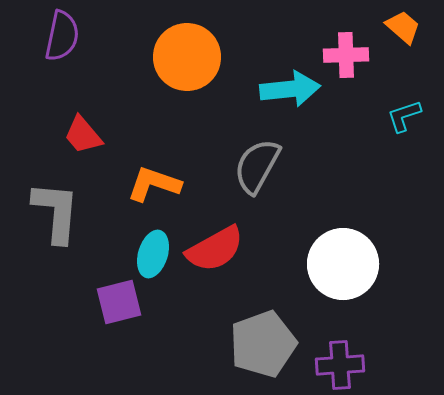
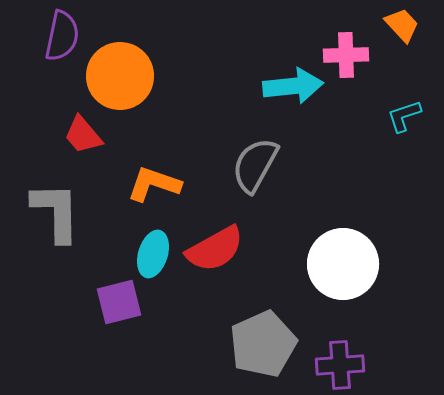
orange trapezoid: moved 1 px left, 2 px up; rotated 6 degrees clockwise
orange circle: moved 67 px left, 19 px down
cyan arrow: moved 3 px right, 3 px up
gray semicircle: moved 2 px left, 1 px up
gray L-shape: rotated 6 degrees counterclockwise
gray pentagon: rotated 4 degrees counterclockwise
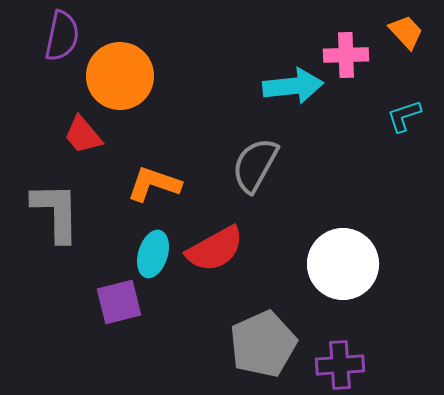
orange trapezoid: moved 4 px right, 7 px down
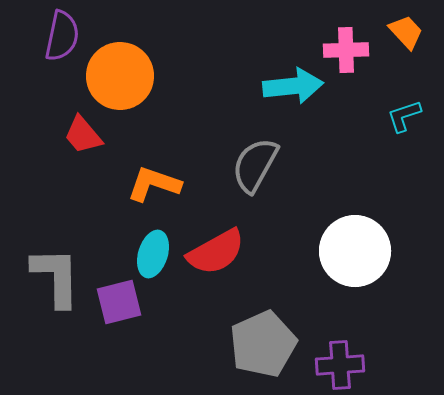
pink cross: moved 5 px up
gray L-shape: moved 65 px down
red semicircle: moved 1 px right, 3 px down
white circle: moved 12 px right, 13 px up
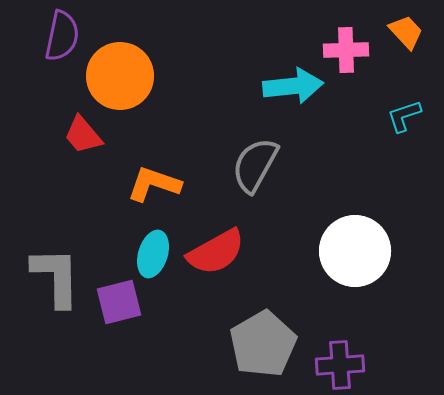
gray pentagon: rotated 6 degrees counterclockwise
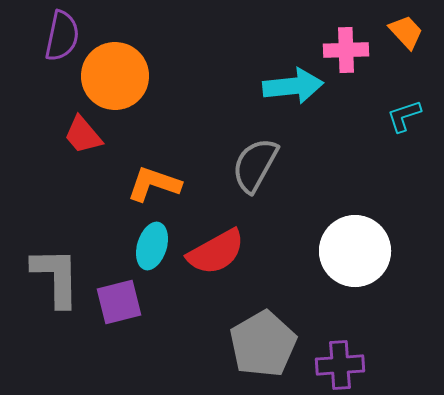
orange circle: moved 5 px left
cyan ellipse: moved 1 px left, 8 px up
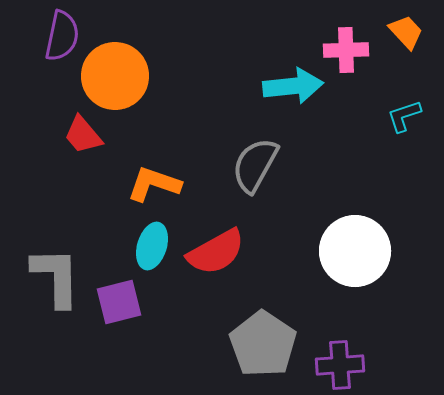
gray pentagon: rotated 8 degrees counterclockwise
